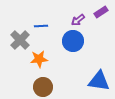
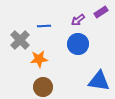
blue line: moved 3 px right
blue circle: moved 5 px right, 3 px down
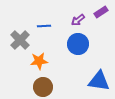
orange star: moved 2 px down
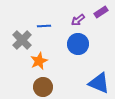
gray cross: moved 2 px right
orange star: rotated 18 degrees counterclockwise
blue triangle: moved 2 px down; rotated 15 degrees clockwise
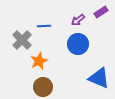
blue triangle: moved 5 px up
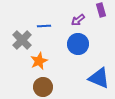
purple rectangle: moved 2 px up; rotated 72 degrees counterclockwise
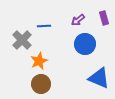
purple rectangle: moved 3 px right, 8 px down
blue circle: moved 7 px right
brown circle: moved 2 px left, 3 px up
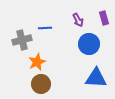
purple arrow: rotated 80 degrees counterclockwise
blue line: moved 1 px right, 2 px down
gray cross: rotated 30 degrees clockwise
blue circle: moved 4 px right
orange star: moved 2 px left, 1 px down
blue triangle: moved 3 px left; rotated 20 degrees counterclockwise
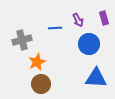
blue line: moved 10 px right
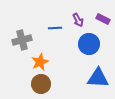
purple rectangle: moved 1 px left, 1 px down; rotated 48 degrees counterclockwise
orange star: moved 3 px right
blue triangle: moved 2 px right
